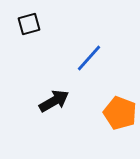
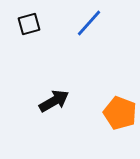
blue line: moved 35 px up
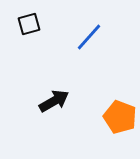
blue line: moved 14 px down
orange pentagon: moved 4 px down
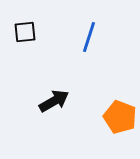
black square: moved 4 px left, 8 px down; rotated 10 degrees clockwise
blue line: rotated 24 degrees counterclockwise
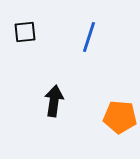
black arrow: rotated 52 degrees counterclockwise
orange pentagon: rotated 16 degrees counterclockwise
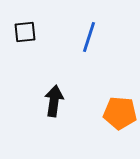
orange pentagon: moved 4 px up
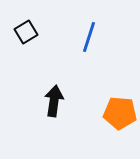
black square: moved 1 px right; rotated 25 degrees counterclockwise
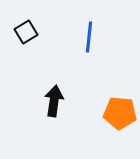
blue line: rotated 12 degrees counterclockwise
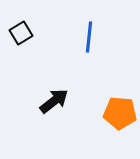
black square: moved 5 px left, 1 px down
black arrow: rotated 44 degrees clockwise
